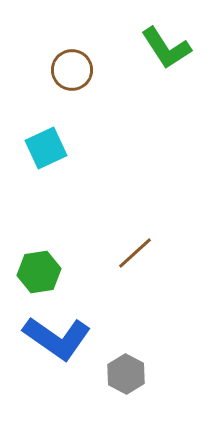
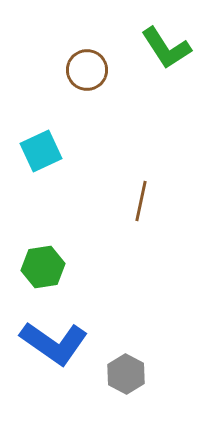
brown circle: moved 15 px right
cyan square: moved 5 px left, 3 px down
brown line: moved 6 px right, 52 px up; rotated 36 degrees counterclockwise
green hexagon: moved 4 px right, 5 px up
blue L-shape: moved 3 px left, 5 px down
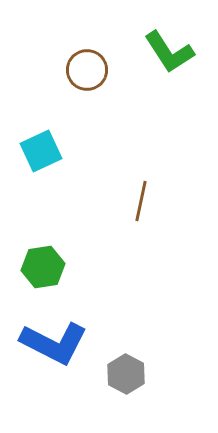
green L-shape: moved 3 px right, 4 px down
blue L-shape: rotated 8 degrees counterclockwise
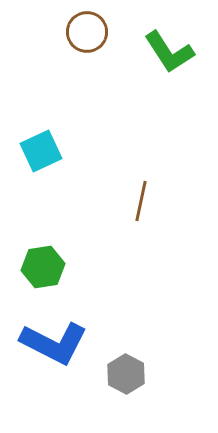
brown circle: moved 38 px up
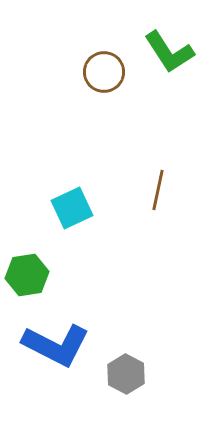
brown circle: moved 17 px right, 40 px down
cyan square: moved 31 px right, 57 px down
brown line: moved 17 px right, 11 px up
green hexagon: moved 16 px left, 8 px down
blue L-shape: moved 2 px right, 2 px down
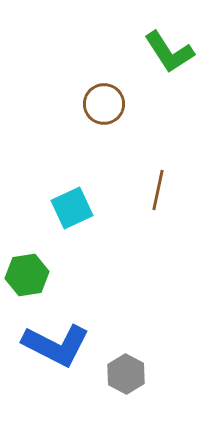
brown circle: moved 32 px down
